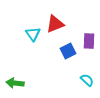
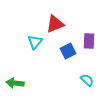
cyan triangle: moved 2 px right, 8 px down; rotated 14 degrees clockwise
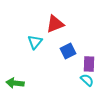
purple rectangle: moved 23 px down
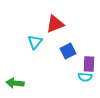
cyan semicircle: moved 2 px left, 3 px up; rotated 144 degrees clockwise
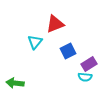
purple rectangle: rotated 56 degrees clockwise
